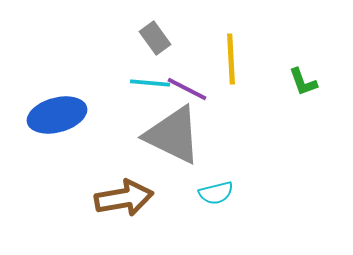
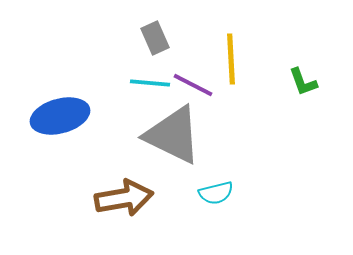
gray rectangle: rotated 12 degrees clockwise
purple line: moved 6 px right, 4 px up
blue ellipse: moved 3 px right, 1 px down
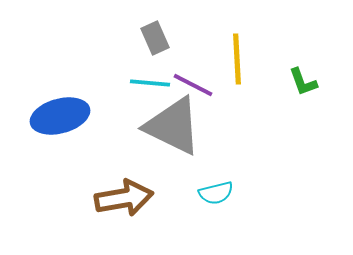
yellow line: moved 6 px right
gray triangle: moved 9 px up
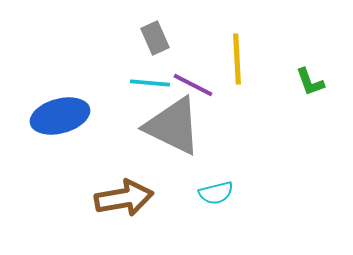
green L-shape: moved 7 px right
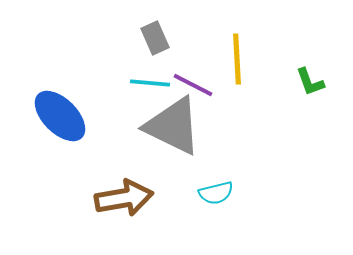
blue ellipse: rotated 60 degrees clockwise
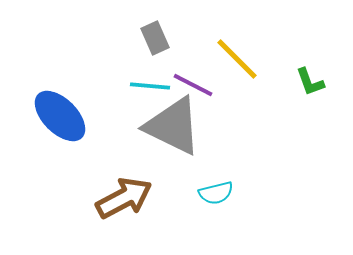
yellow line: rotated 42 degrees counterclockwise
cyan line: moved 3 px down
brown arrow: rotated 18 degrees counterclockwise
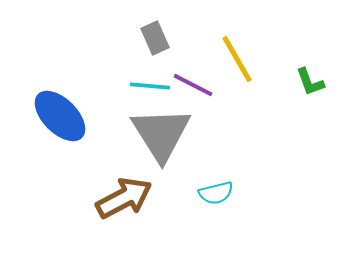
yellow line: rotated 15 degrees clockwise
gray triangle: moved 12 px left, 8 px down; rotated 32 degrees clockwise
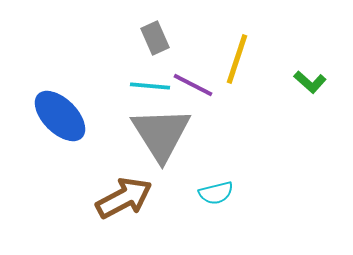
yellow line: rotated 48 degrees clockwise
green L-shape: rotated 28 degrees counterclockwise
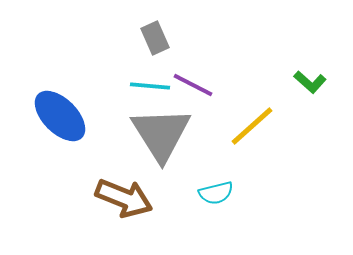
yellow line: moved 15 px right, 67 px down; rotated 30 degrees clockwise
brown arrow: rotated 50 degrees clockwise
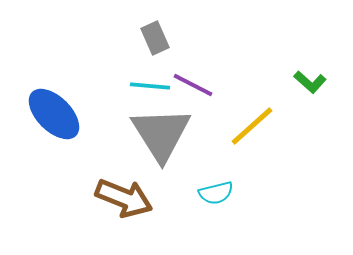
blue ellipse: moved 6 px left, 2 px up
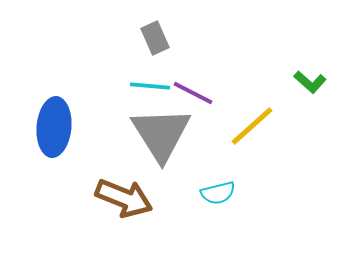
purple line: moved 8 px down
blue ellipse: moved 13 px down; rotated 50 degrees clockwise
cyan semicircle: moved 2 px right
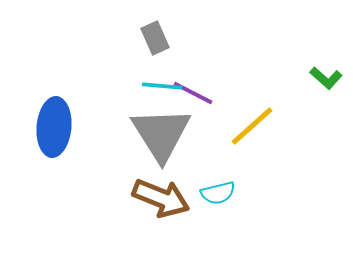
green L-shape: moved 16 px right, 4 px up
cyan line: moved 12 px right
brown arrow: moved 37 px right
